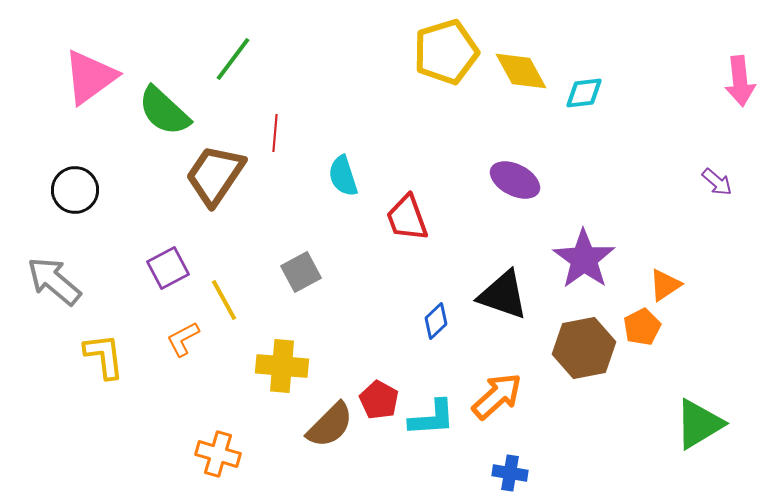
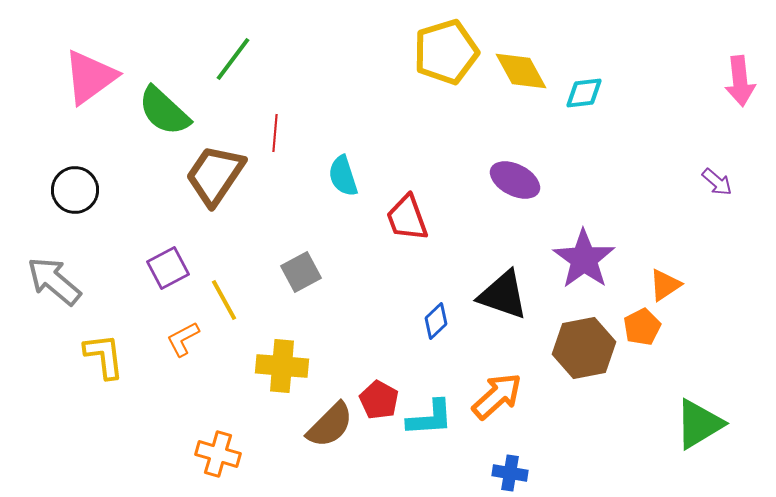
cyan L-shape: moved 2 px left
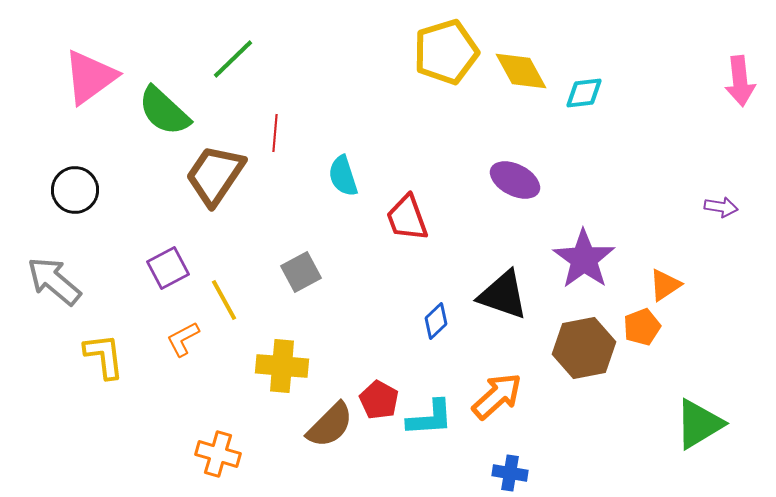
green line: rotated 9 degrees clockwise
purple arrow: moved 4 px right, 25 px down; rotated 32 degrees counterclockwise
orange pentagon: rotated 6 degrees clockwise
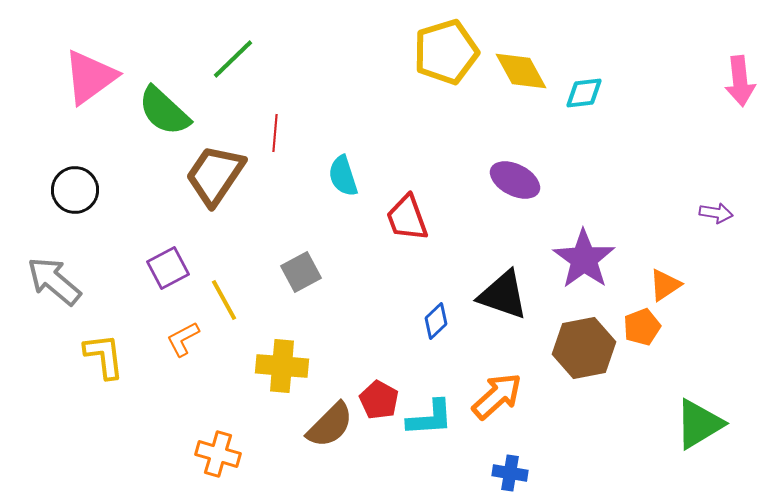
purple arrow: moved 5 px left, 6 px down
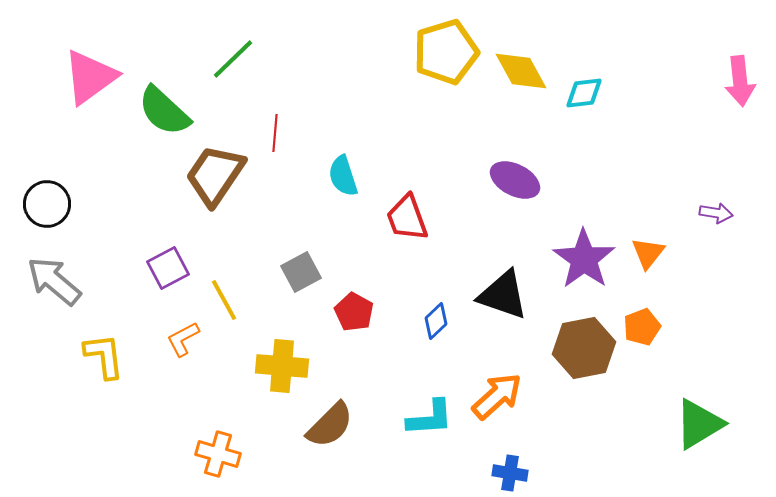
black circle: moved 28 px left, 14 px down
orange triangle: moved 17 px left, 32 px up; rotated 18 degrees counterclockwise
red pentagon: moved 25 px left, 88 px up
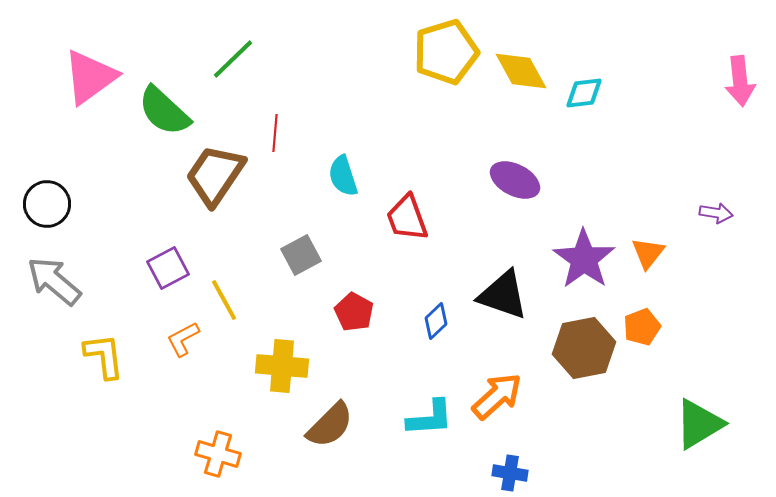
gray square: moved 17 px up
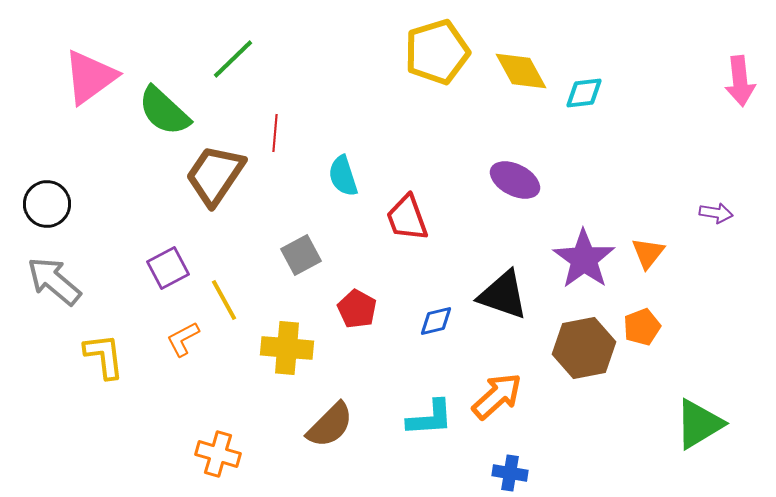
yellow pentagon: moved 9 px left
red pentagon: moved 3 px right, 3 px up
blue diamond: rotated 30 degrees clockwise
yellow cross: moved 5 px right, 18 px up
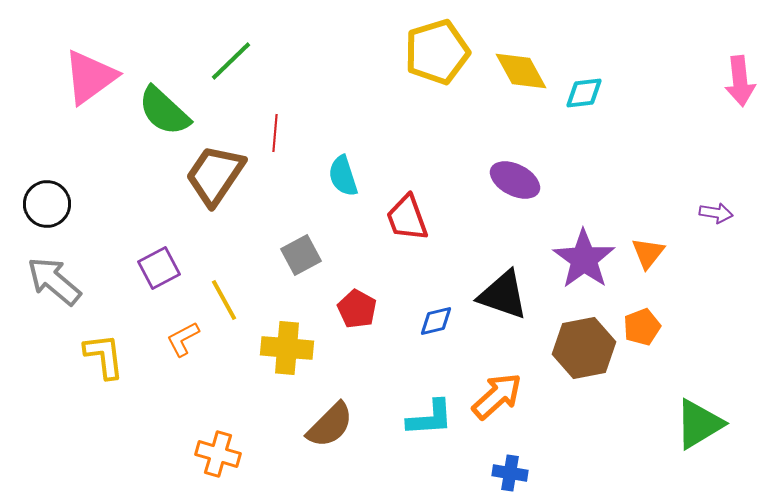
green line: moved 2 px left, 2 px down
purple square: moved 9 px left
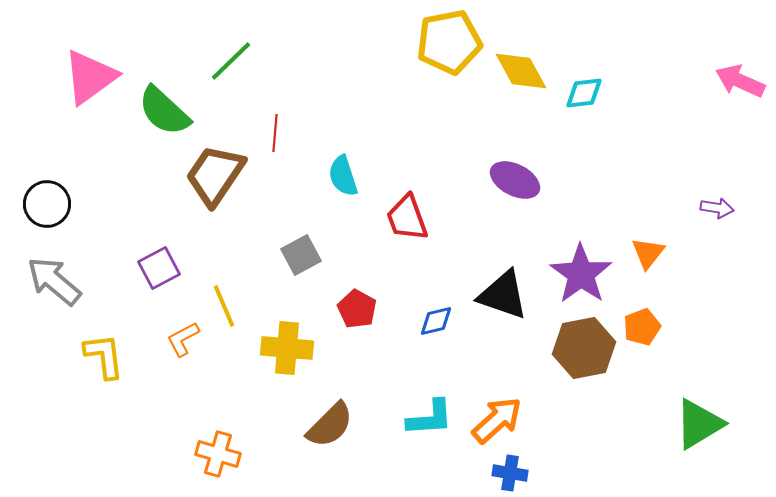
yellow pentagon: moved 12 px right, 10 px up; rotated 6 degrees clockwise
pink arrow: rotated 120 degrees clockwise
purple arrow: moved 1 px right, 5 px up
purple star: moved 3 px left, 15 px down
yellow line: moved 6 px down; rotated 6 degrees clockwise
orange arrow: moved 24 px down
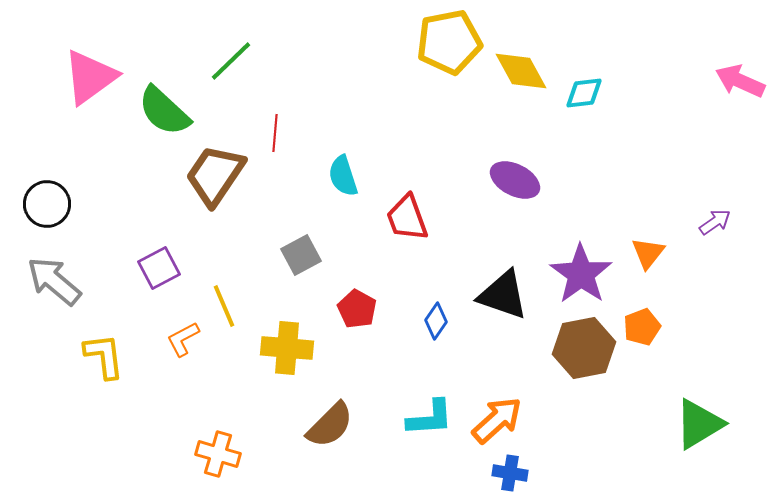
purple arrow: moved 2 px left, 14 px down; rotated 44 degrees counterclockwise
blue diamond: rotated 42 degrees counterclockwise
